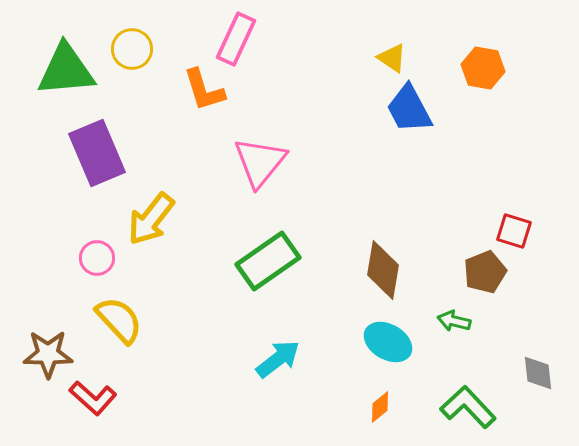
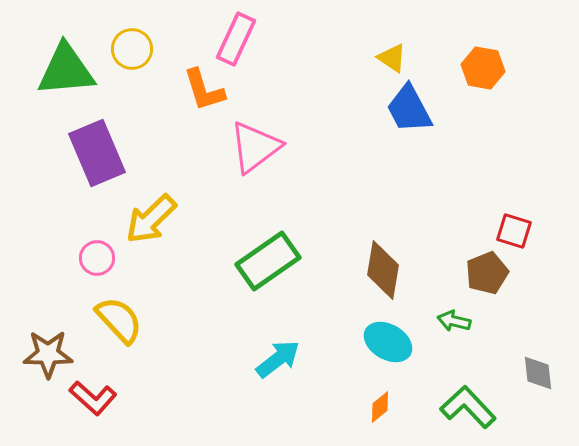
pink triangle: moved 5 px left, 15 px up; rotated 14 degrees clockwise
yellow arrow: rotated 8 degrees clockwise
brown pentagon: moved 2 px right, 1 px down
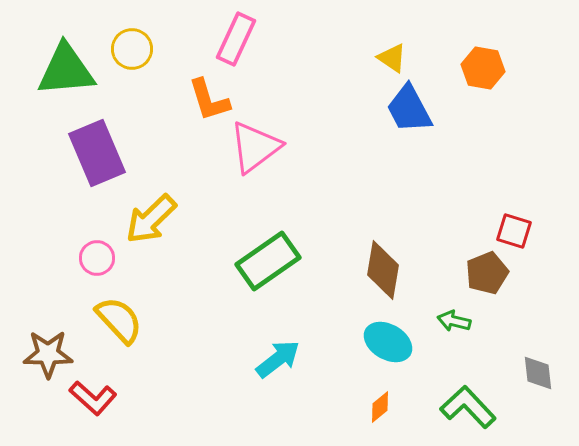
orange L-shape: moved 5 px right, 10 px down
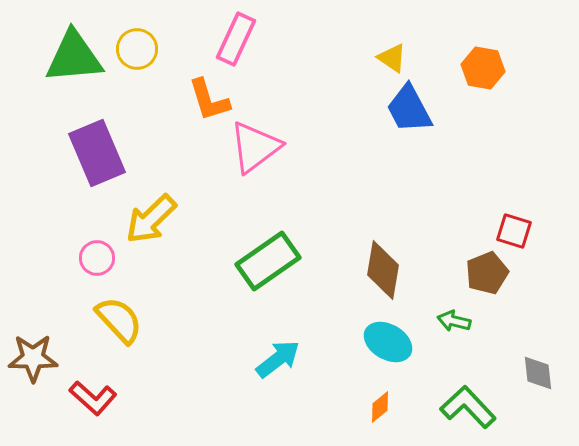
yellow circle: moved 5 px right
green triangle: moved 8 px right, 13 px up
brown star: moved 15 px left, 4 px down
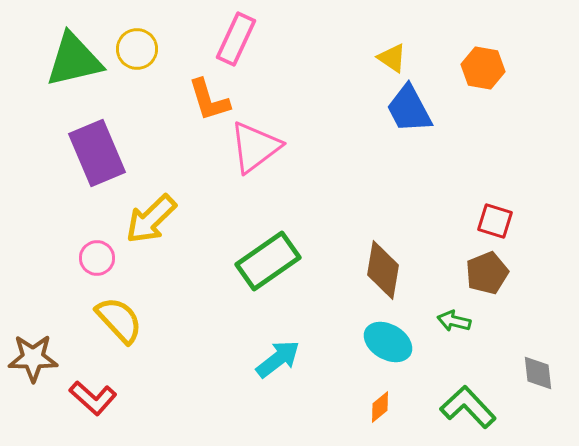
green triangle: moved 3 px down; rotated 8 degrees counterclockwise
red square: moved 19 px left, 10 px up
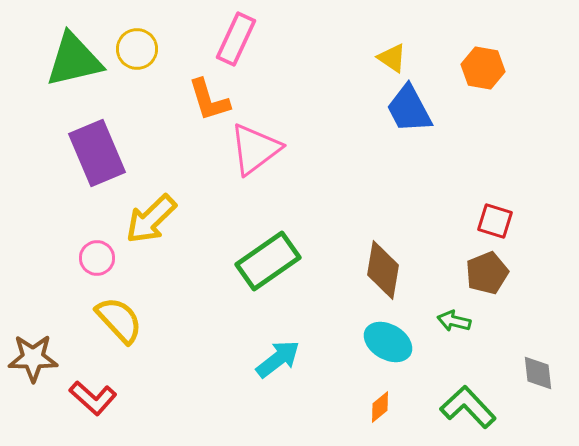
pink triangle: moved 2 px down
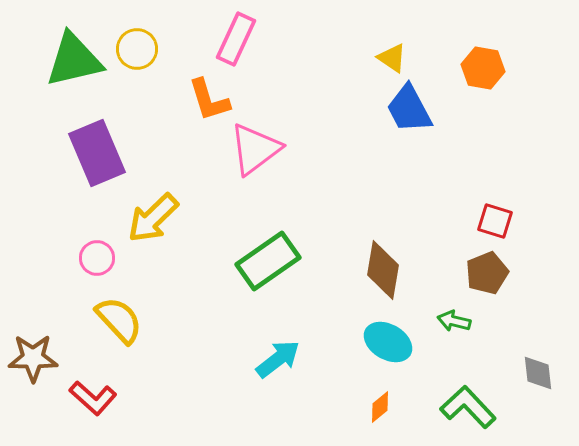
yellow arrow: moved 2 px right, 1 px up
